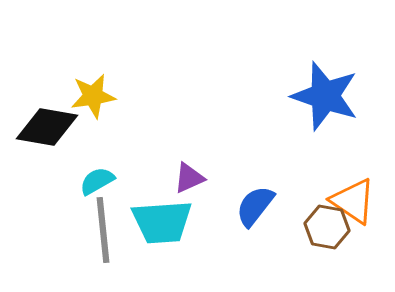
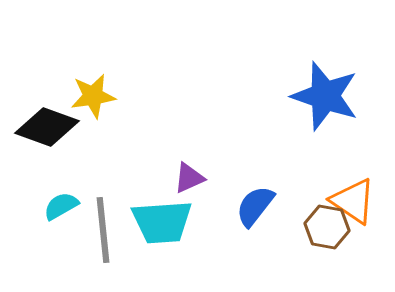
black diamond: rotated 10 degrees clockwise
cyan semicircle: moved 36 px left, 25 px down
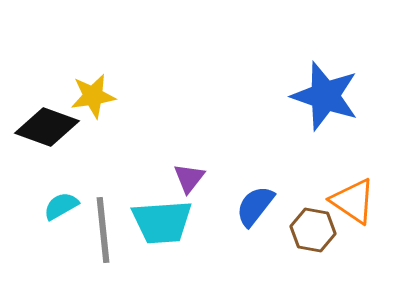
purple triangle: rotated 28 degrees counterclockwise
brown hexagon: moved 14 px left, 3 px down
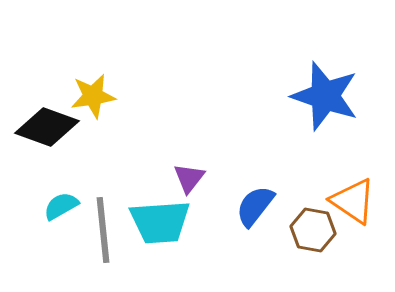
cyan trapezoid: moved 2 px left
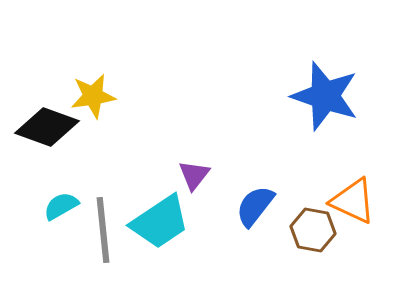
purple triangle: moved 5 px right, 3 px up
orange triangle: rotated 9 degrees counterclockwise
cyan trapezoid: rotated 30 degrees counterclockwise
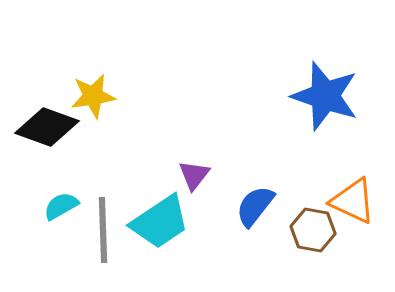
gray line: rotated 4 degrees clockwise
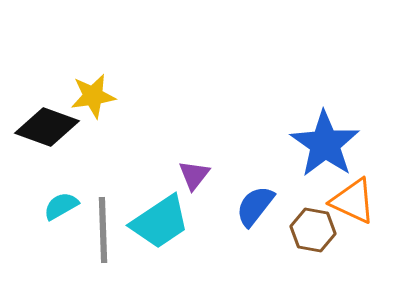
blue star: moved 48 px down; rotated 16 degrees clockwise
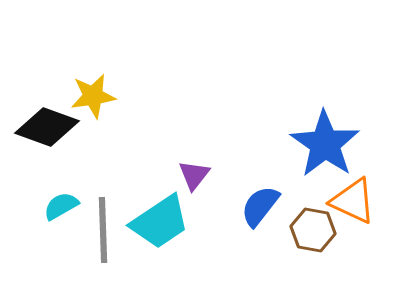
blue semicircle: moved 5 px right
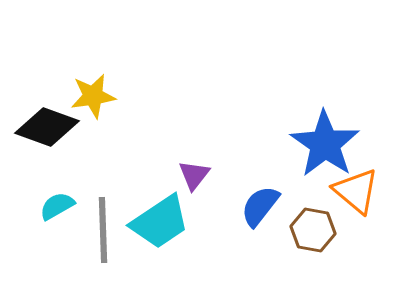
orange triangle: moved 3 px right, 10 px up; rotated 15 degrees clockwise
cyan semicircle: moved 4 px left
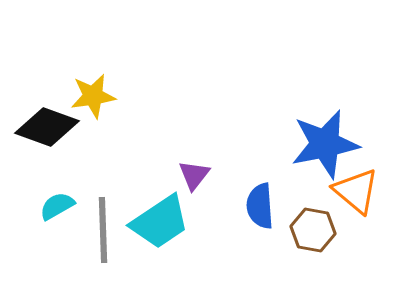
blue star: rotated 26 degrees clockwise
blue semicircle: rotated 42 degrees counterclockwise
